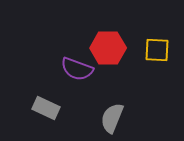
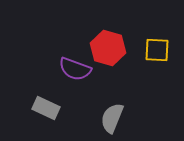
red hexagon: rotated 16 degrees clockwise
purple semicircle: moved 2 px left
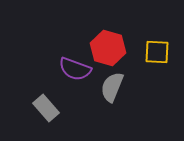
yellow square: moved 2 px down
gray rectangle: rotated 24 degrees clockwise
gray semicircle: moved 31 px up
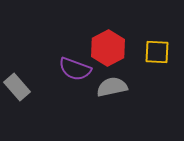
red hexagon: rotated 16 degrees clockwise
gray semicircle: rotated 56 degrees clockwise
gray rectangle: moved 29 px left, 21 px up
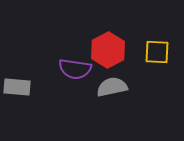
red hexagon: moved 2 px down
purple semicircle: rotated 12 degrees counterclockwise
gray rectangle: rotated 44 degrees counterclockwise
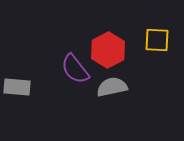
yellow square: moved 12 px up
purple semicircle: rotated 44 degrees clockwise
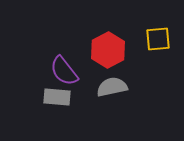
yellow square: moved 1 px right, 1 px up; rotated 8 degrees counterclockwise
purple semicircle: moved 11 px left, 2 px down
gray rectangle: moved 40 px right, 10 px down
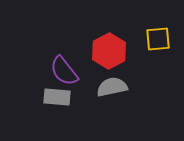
red hexagon: moved 1 px right, 1 px down
